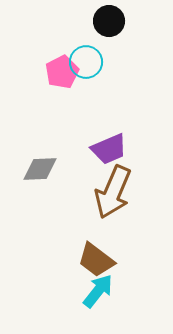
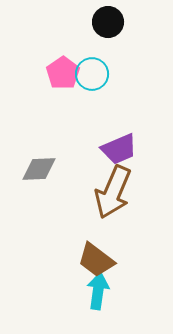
black circle: moved 1 px left, 1 px down
cyan circle: moved 6 px right, 12 px down
pink pentagon: moved 1 px right, 1 px down; rotated 8 degrees counterclockwise
purple trapezoid: moved 10 px right
gray diamond: moved 1 px left
cyan arrow: rotated 30 degrees counterclockwise
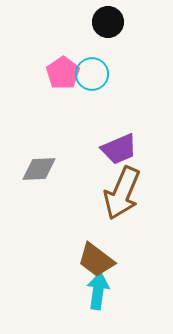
brown arrow: moved 9 px right, 1 px down
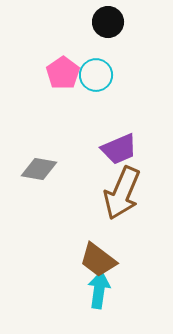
cyan circle: moved 4 px right, 1 px down
gray diamond: rotated 12 degrees clockwise
brown trapezoid: moved 2 px right
cyan arrow: moved 1 px right, 1 px up
